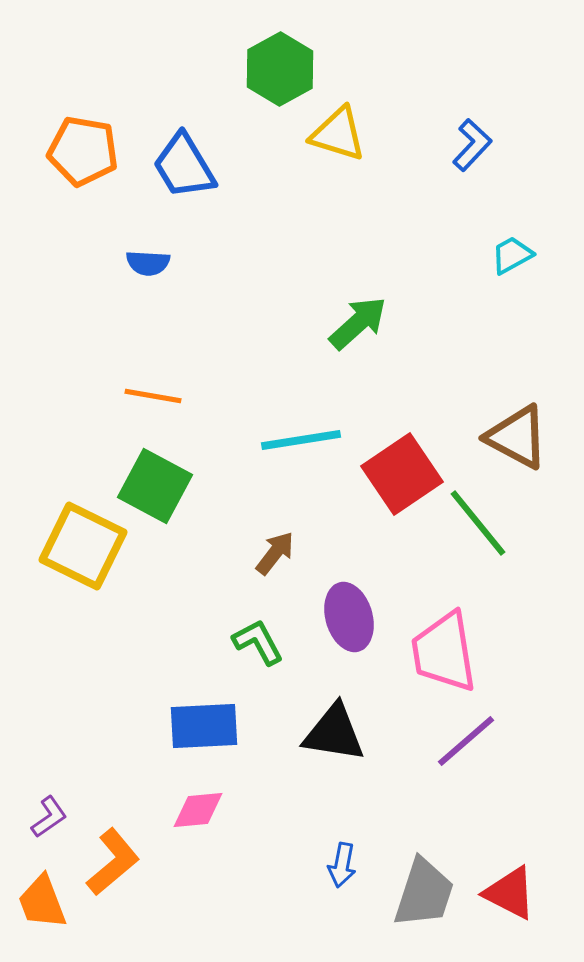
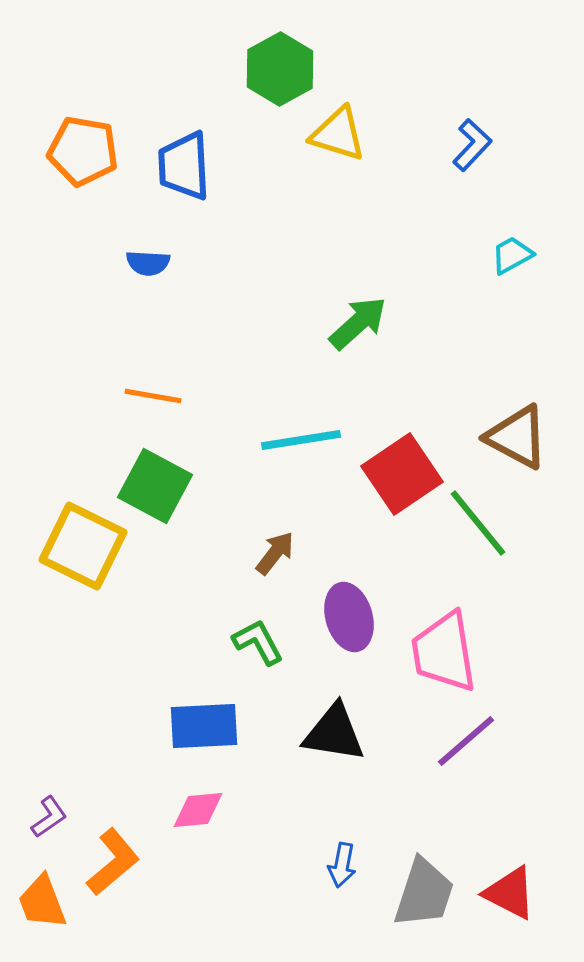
blue trapezoid: rotated 28 degrees clockwise
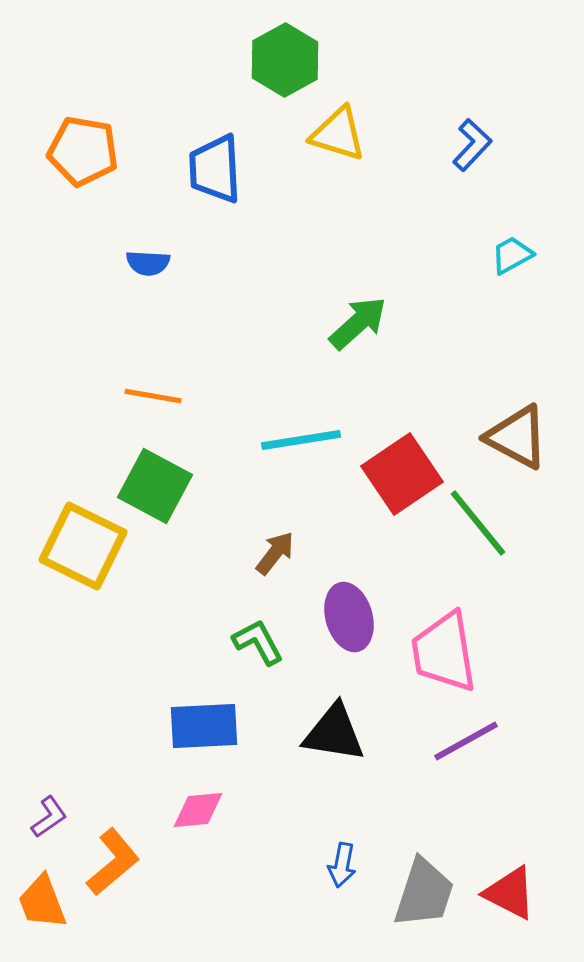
green hexagon: moved 5 px right, 9 px up
blue trapezoid: moved 31 px right, 3 px down
purple line: rotated 12 degrees clockwise
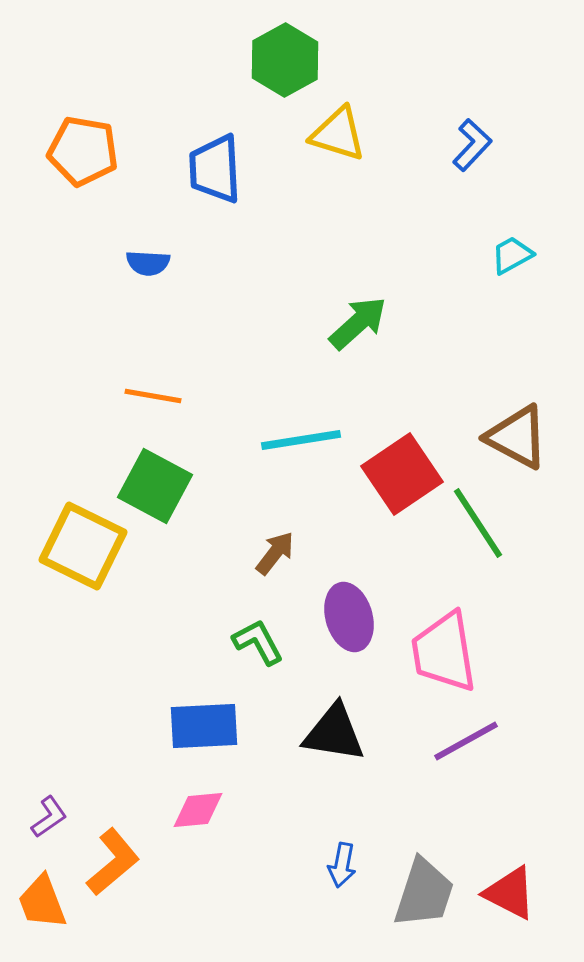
green line: rotated 6 degrees clockwise
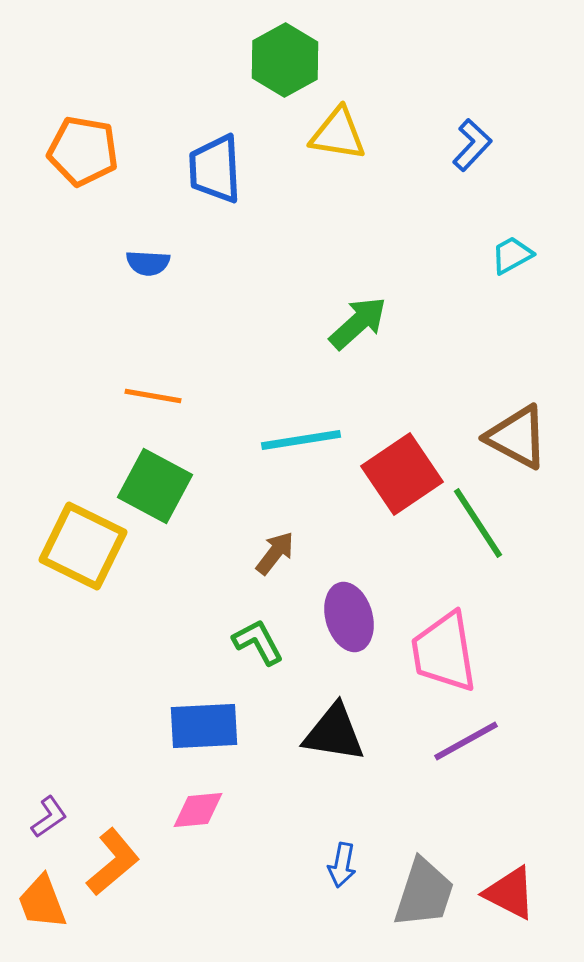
yellow triangle: rotated 8 degrees counterclockwise
